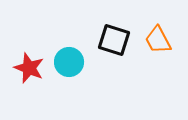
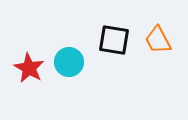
black square: rotated 8 degrees counterclockwise
red star: rotated 8 degrees clockwise
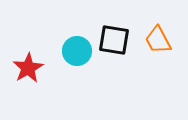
cyan circle: moved 8 px right, 11 px up
red star: moved 1 px left; rotated 12 degrees clockwise
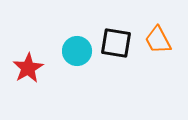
black square: moved 2 px right, 3 px down
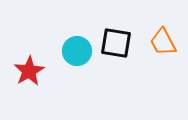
orange trapezoid: moved 5 px right, 2 px down
red star: moved 1 px right, 3 px down
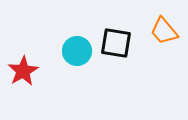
orange trapezoid: moved 1 px right, 11 px up; rotated 12 degrees counterclockwise
red star: moved 6 px left
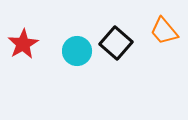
black square: rotated 32 degrees clockwise
red star: moved 27 px up
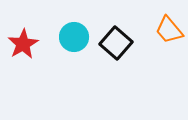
orange trapezoid: moved 5 px right, 1 px up
cyan circle: moved 3 px left, 14 px up
